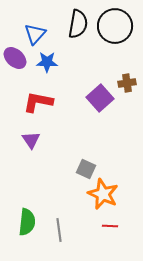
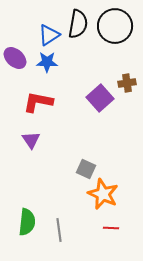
blue triangle: moved 14 px right, 1 px down; rotated 15 degrees clockwise
red line: moved 1 px right, 2 px down
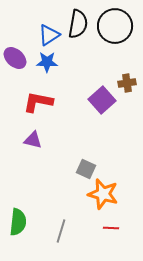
purple square: moved 2 px right, 2 px down
purple triangle: moved 2 px right; rotated 42 degrees counterclockwise
orange star: rotated 8 degrees counterclockwise
green semicircle: moved 9 px left
gray line: moved 2 px right, 1 px down; rotated 25 degrees clockwise
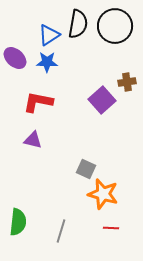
brown cross: moved 1 px up
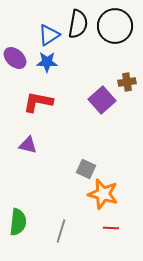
purple triangle: moved 5 px left, 5 px down
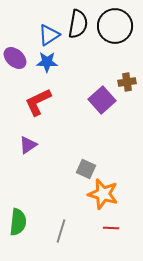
red L-shape: rotated 36 degrees counterclockwise
purple triangle: rotated 48 degrees counterclockwise
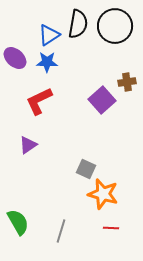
red L-shape: moved 1 px right, 1 px up
green semicircle: rotated 36 degrees counterclockwise
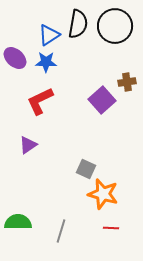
blue star: moved 1 px left
red L-shape: moved 1 px right
green semicircle: rotated 60 degrees counterclockwise
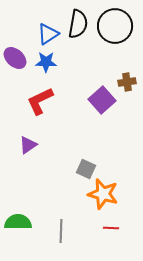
blue triangle: moved 1 px left, 1 px up
gray line: rotated 15 degrees counterclockwise
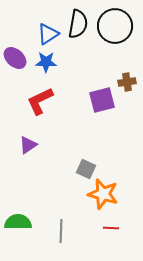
purple square: rotated 28 degrees clockwise
